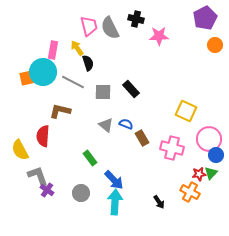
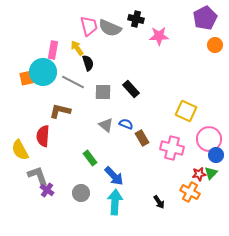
gray semicircle: rotated 40 degrees counterclockwise
blue arrow: moved 4 px up
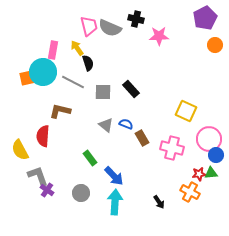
green triangle: rotated 40 degrees clockwise
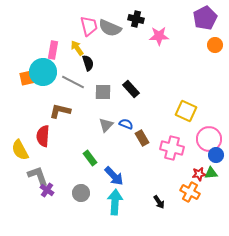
gray triangle: rotated 35 degrees clockwise
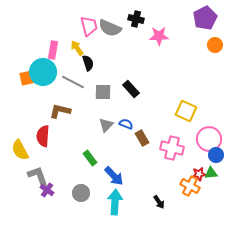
orange cross: moved 6 px up
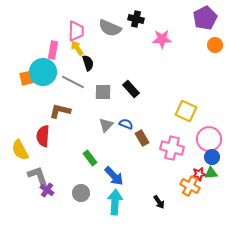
pink trapezoid: moved 13 px left, 5 px down; rotated 15 degrees clockwise
pink star: moved 3 px right, 3 px down
blue circle: moved 4 px left, 2 px down
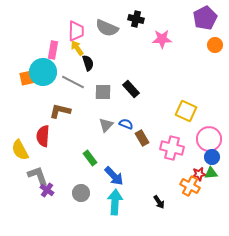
gray semicircle: moved 3 px left
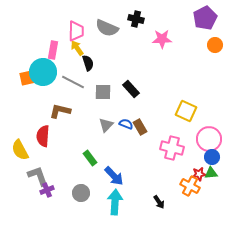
brown rectangle: moved 2 px left, 11 px up
purple cross: rotated 32 degrees clockwise
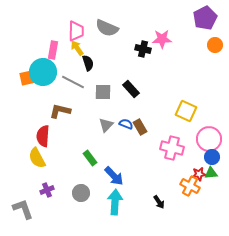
black cross: moved 7 px right, 30 px down
yellow semicircle: moved 17 px right, 8 px down
gray L-shape: moved 15 px left, 33 px down
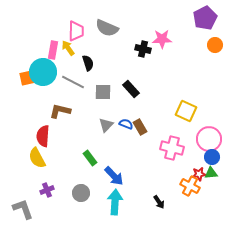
yellow arrow: moved 9 px left
